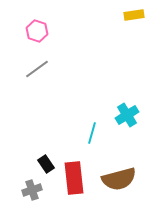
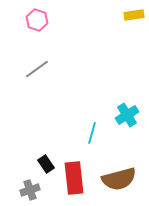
pink hexagon: moved 11 px up
gray cross: moved 2 px left
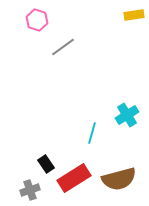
gray line: moved 26 px right, 22 px up
red rectangle: rotated 64 degrees clockwise
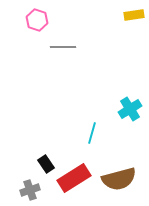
gray line: rotated 35 degrees clockwise
cyan cross: moved 3 px right, 6 px up
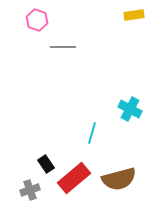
cyan cross: rotated 30 degrees counterclockwise
red rectangle: rotated 8 degrees counterclockwise
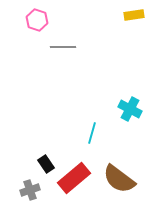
brown semicircle: rotated 52 degrees clockwise
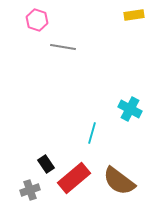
gray line: rotated 10 degrees clockwise
brown semicircle: moved 2 px down
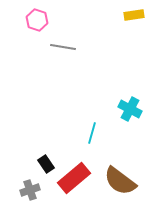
brown semicircle: moved 1 px right
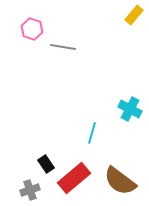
yellow rectangle: rotated 42 degrees counterclockwise
pink hexagon: moved 5 px left, 9 px down
